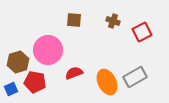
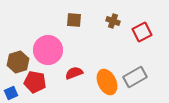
blue square: moved 4 px down
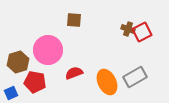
brown cross: moved 15 px right, 8 px down
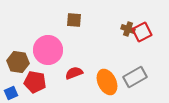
brown hexagon: rotated 25 degrees clockwise
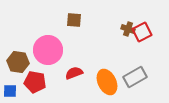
blue square: moved 1 px left, 2 px up; rotated 24 degrees clockwise
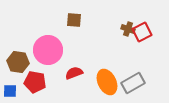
gray rectangle: moved 2 px left, 6 px down
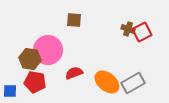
brown hexagon: moved 12 px right, 3 px up
orange ellipse: rotated 25 degrees counterclockwise
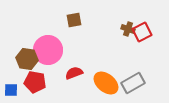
brown square: rotated 14 degrees counterclockwise
brown hexagon: moved 3 px left
orange ellipse: moved 1 px left, 1 px down
blue square: moved 1 px right, 1 px up
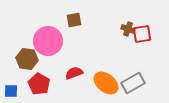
red square: moved 2 px down; rotated 18 degrees clockwise
pink circle: moved 9 px up
red pentagon: moved 4 px right, 2 px down; rotated 20 degrees clockwise
blue square: moved 1 px down
